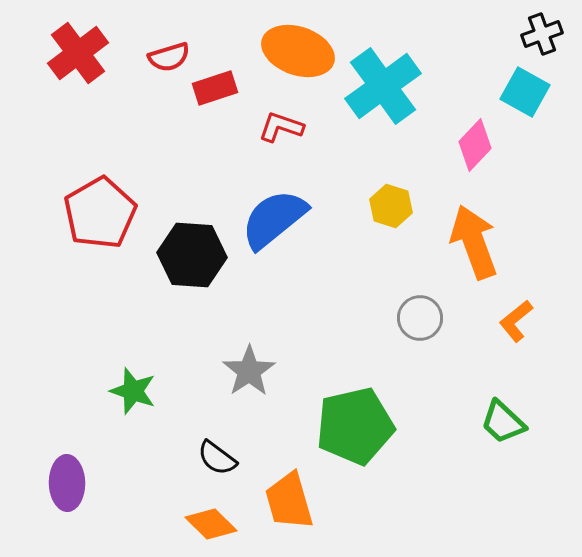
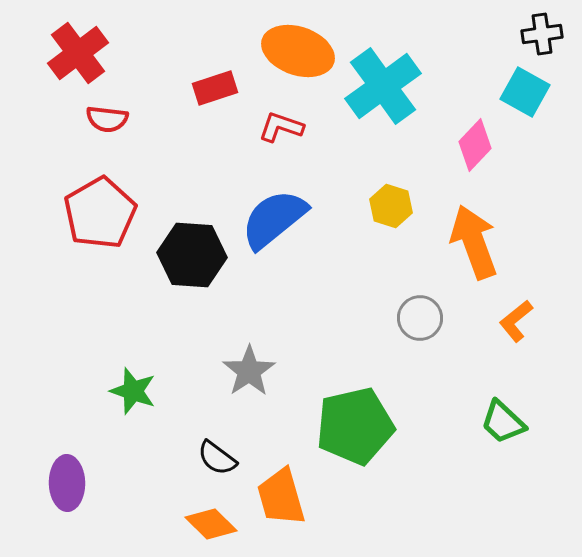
black cross: rotated 12 degrees clockwise
red semicircle: moved 62 px left, 62 px down; rotated 24 degrees clockwise
orange trapezoid: moved 8 px left, 4 px up
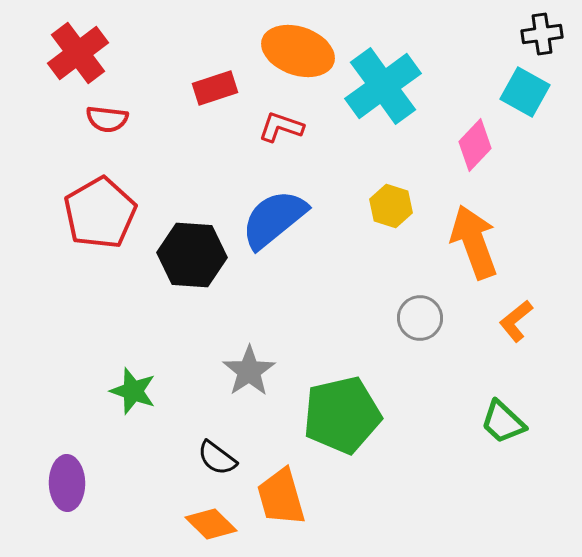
green pentagon: moved 13 px left, 11 px up
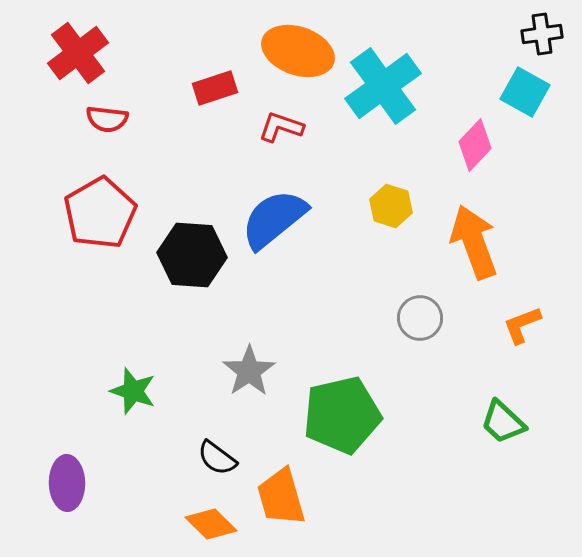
orange L-shape: moved 6 px right, 4 px down; rotated 18 degrees clockwise
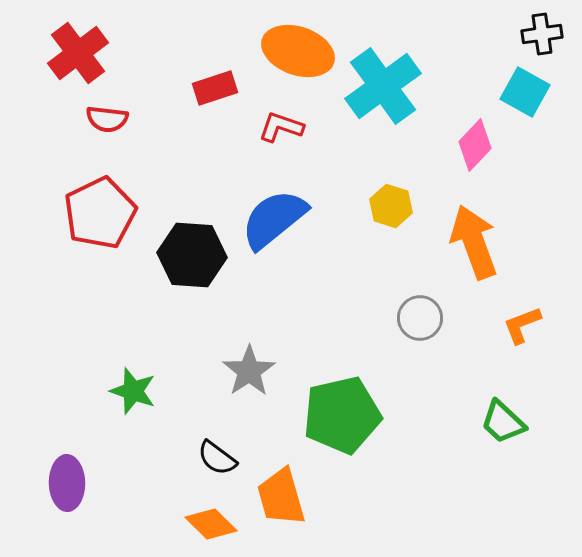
red pentagon: rotated 4 degrees clockwise
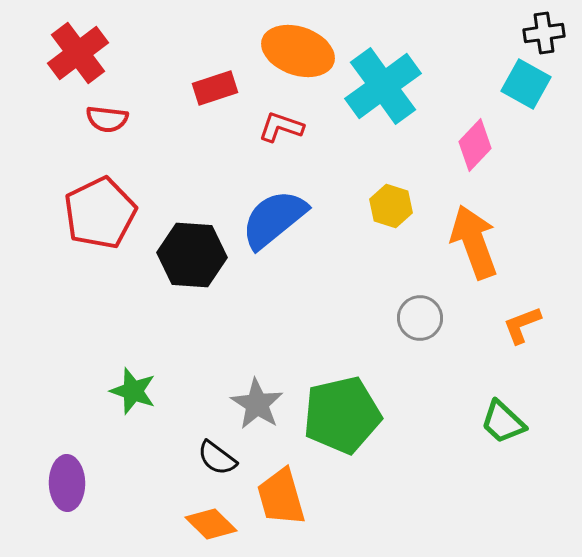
black cross: moved 2 px right, 1 px up
cyan square: moved 1 px right, 8 px up
gray star: moved 8 px right, 33 px down; rotated 6 degrees counterclockwise
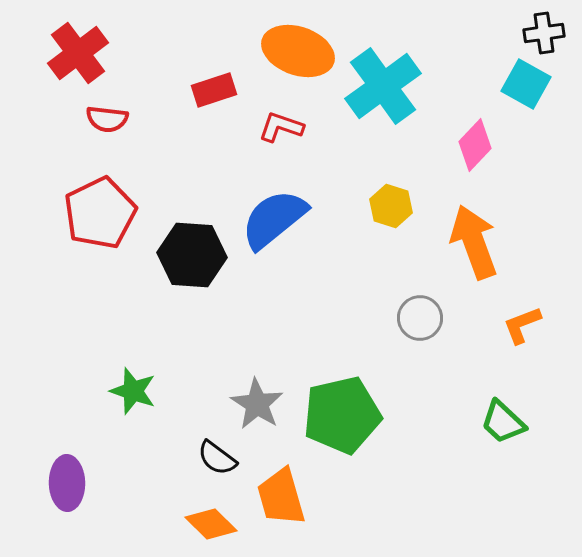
red rectangle: moved 1 px left, 2 px down
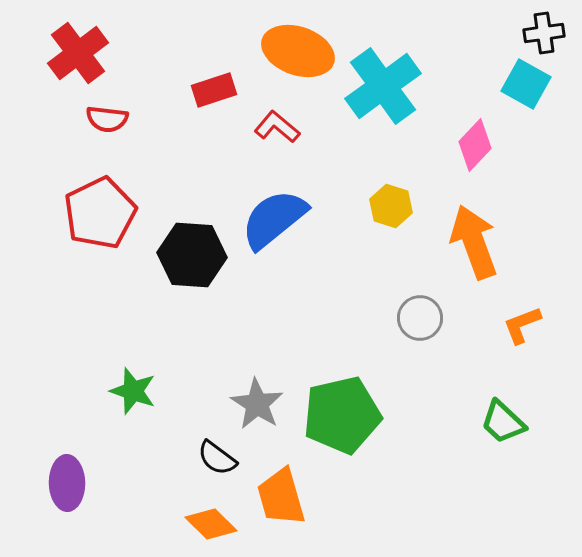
red L-shape: moved 4 px left; rotated 21 degrees clockwise
